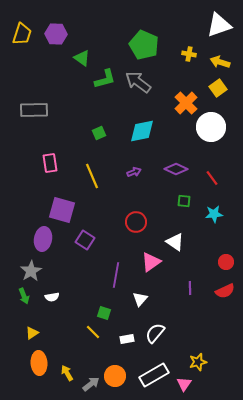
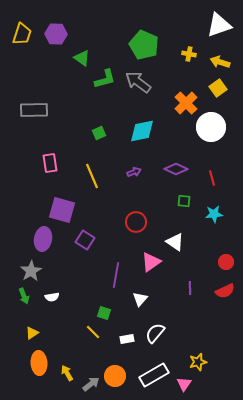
red line at (212, 178): rotated 21 degrees clockwise
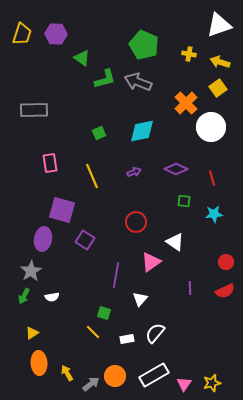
gray arrow at (138, 82): rotated 16 degrees counterclockwise
green arrow at (24, 296): rotated 49 degrees clockwise
yellow star at (198, 362): moved 14 px right, 21 px down
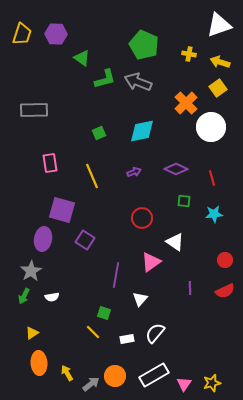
red circle at (136, 222): moved 6 px right, 4 px up
red circle at (226, 262): moved 1 px left, 2 px up
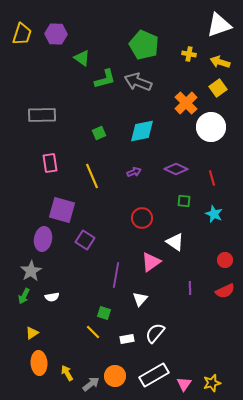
gray rectangle at (34, 110): moved 8 px right, 5 px down
cyan star at (214, 214): rotated 30 degrees clockwise
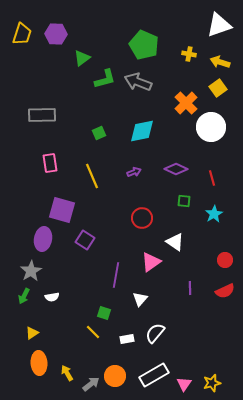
green triangle at (82, 58): rotated 48 degrees clockwise
cyan star at (214, 214): rotated 18 degrees clockwise
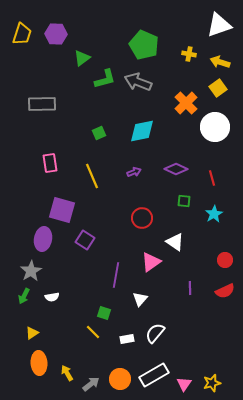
gray rectangle at (42, 115): moved 11 px up
white circle at (211, 127): moved 4 px right
orange circle at (115, 376): moved 5 px right, 3 px down
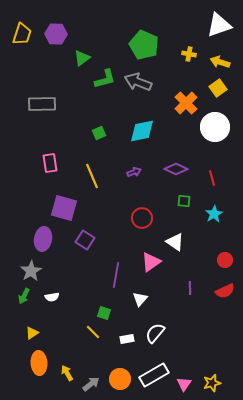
purple square at (62, 210): moved 2 px right, 2 px up
